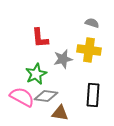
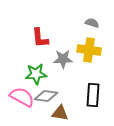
gray star: rotated 12 degrees clockwise
green star: rotated 20 degrees clockwise
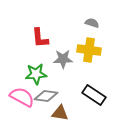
black rectangle: moved 1 px right; rotated 60 degrees counterclockwise
